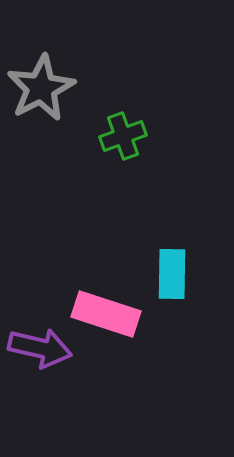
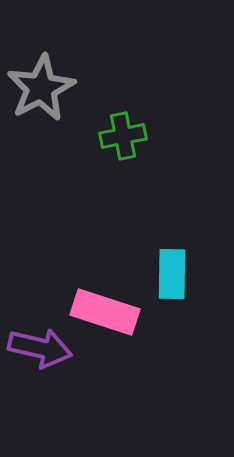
green cross: rotated 9 degrees clockwise
pink rectangle: moved 1 px left, 2 px up
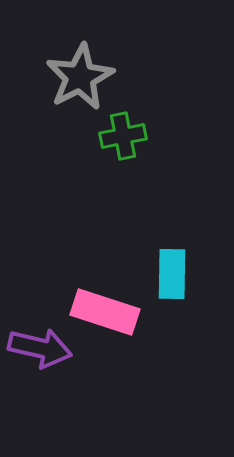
gray star: moved 39 px right, 11 px up
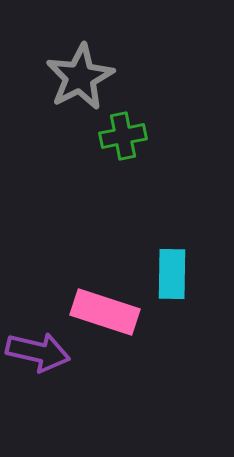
purple arrow: moved 2 px left, 4 px down
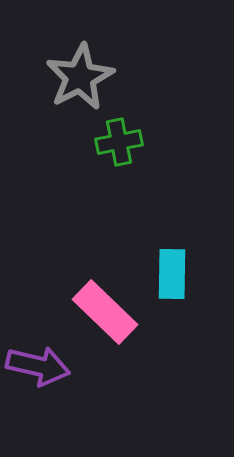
green cross: moved 4 px left, 6 px down
pink rectangle: rotated 26 degrees clockwise
purple arrow: moved 14 px down
